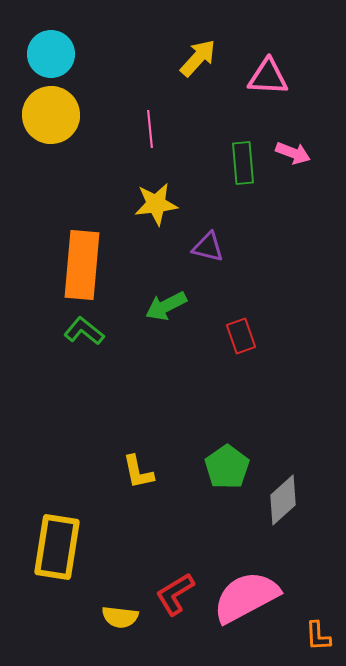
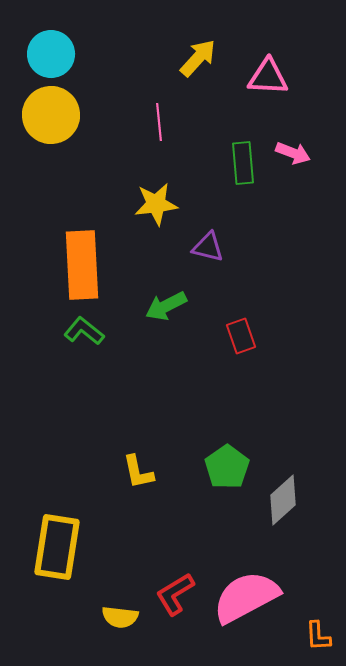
pink line: moved 9 px right, 7 px up
orange rectangle: rotated 8 degrees counterclockwise
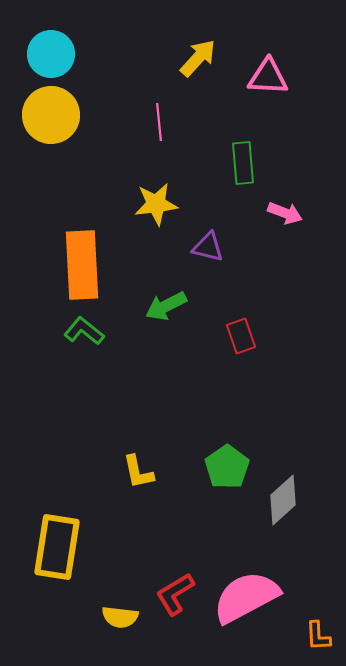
pink arrow: moved 8 px left, 60 px down
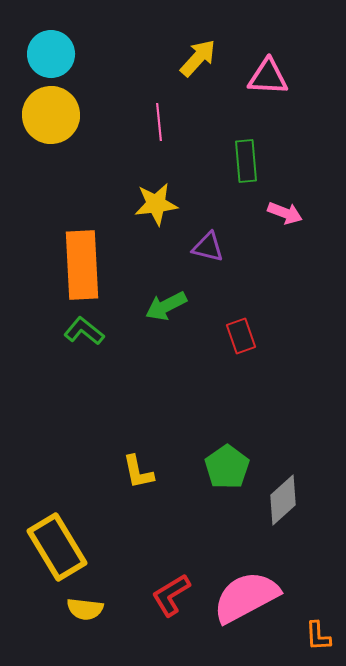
green rectangle: moved 3 px right, 2 px up
yellow rectangle: rotated 40 degrees counterclockwise
red L-shape: moved 4 px left, 1 px down
yellow semicircle: moved 35 px left, 8 px up
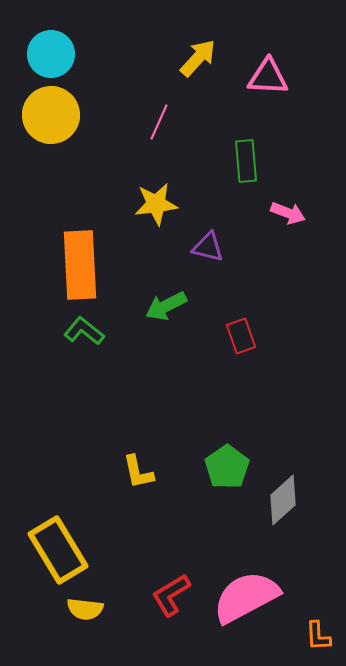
pink line: rotated 30 degrees clockwise
pink arrow: moved 3 px right
orange rectangle: moved 2 px left
yellow rectangle: moved 1 px right, 3 px down
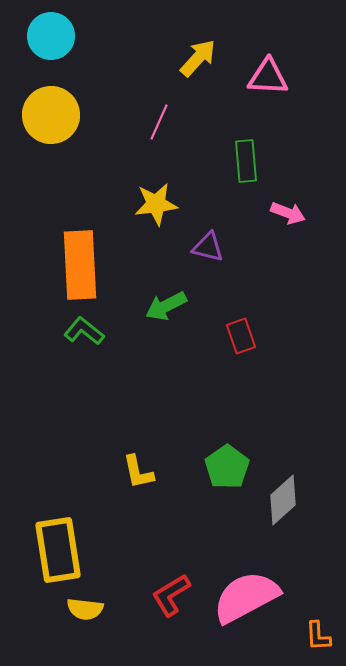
cyan circle: moved 18 px up
yellow rectangle: rotated 22 degrees clockwise
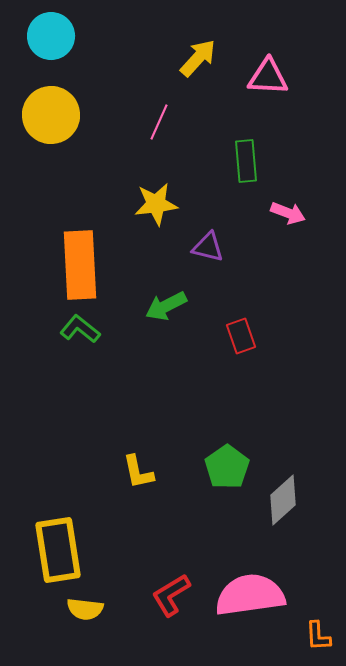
green L-shape: moved 4 px left, 2 px up
pink semicircle: moved 4 px right, 2 px up; rotated 20 degrees clockwise
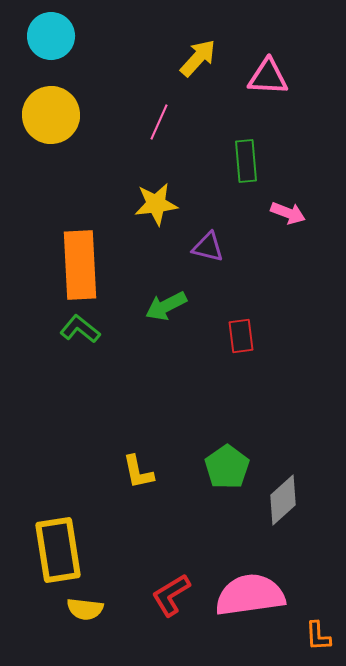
red rectangle: rotated 12 degrees clockwise
